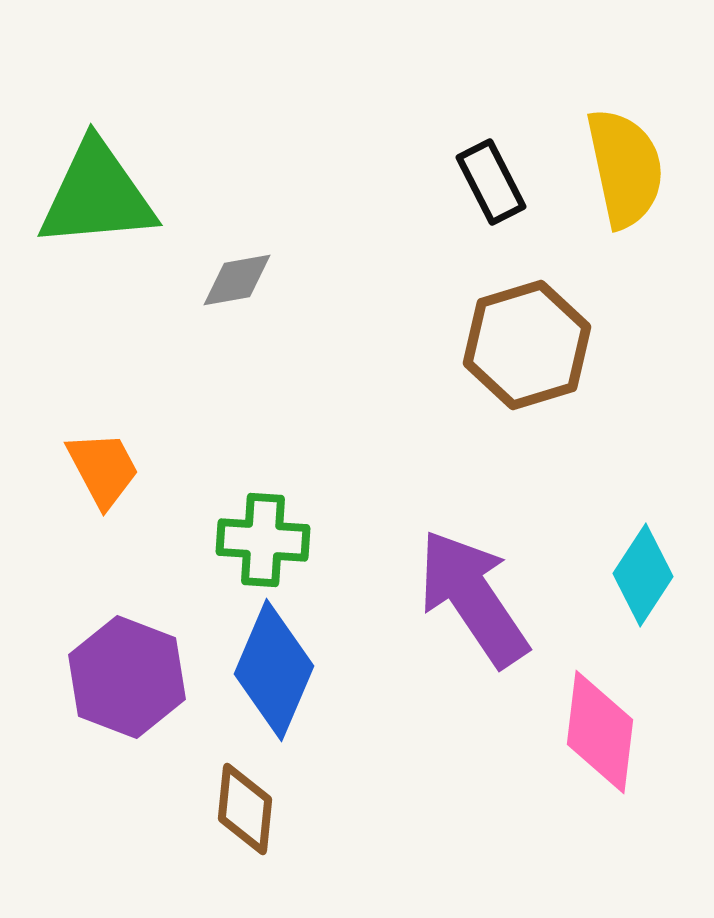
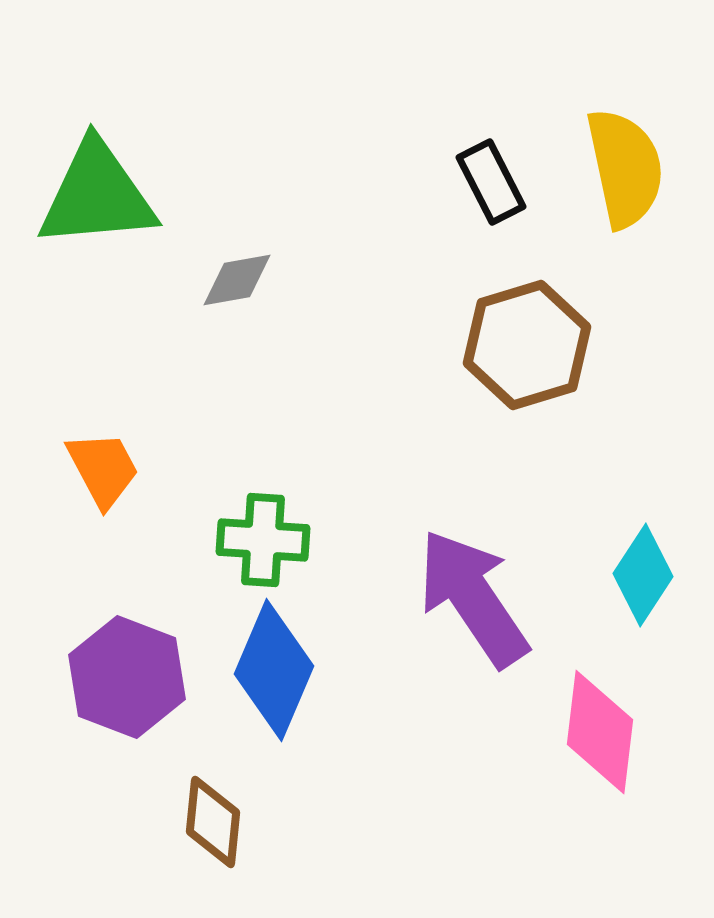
brown diamond: moved 32 px left, 13 px down
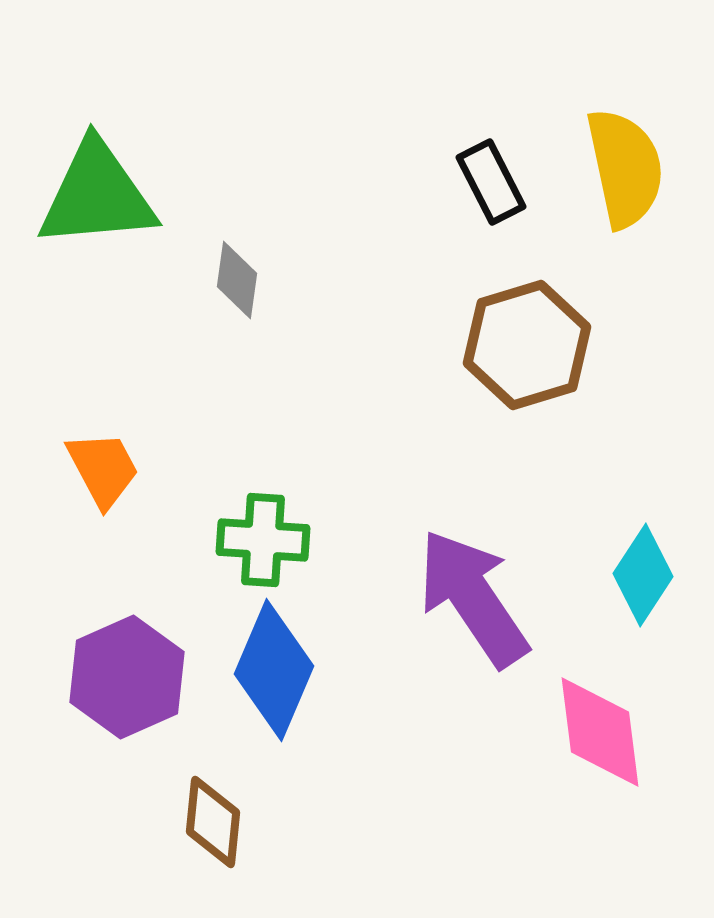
gray diamond: rotated 72 degrees counterclockwise
purple hexagon: rotated 15 degrees clockwise
pink diamond: rotated 14 degrees counterclockwise
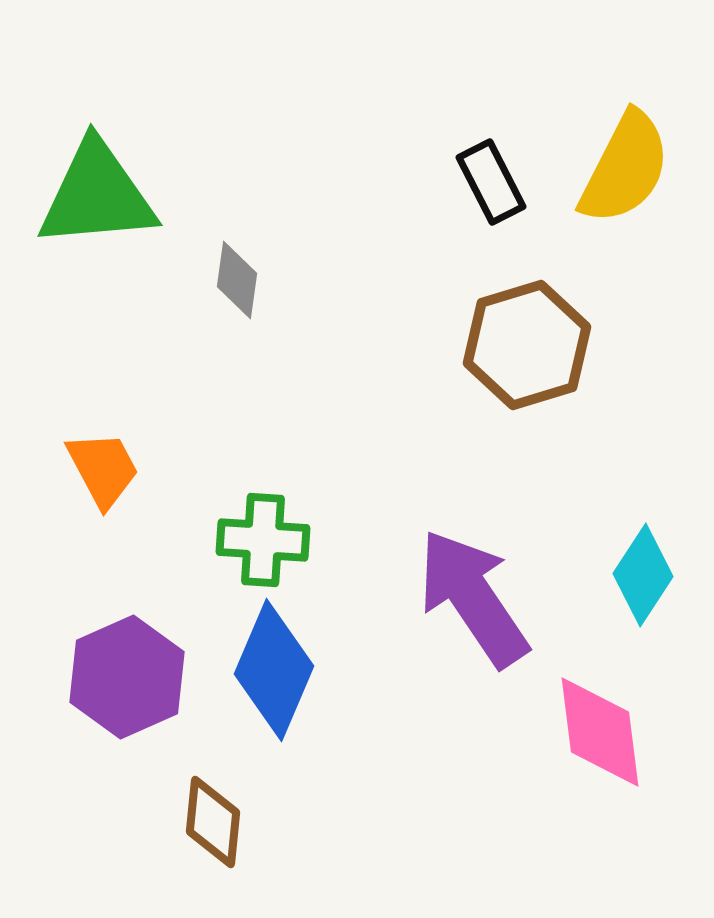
yellow semicircle: rotated 39 degrees clockwise
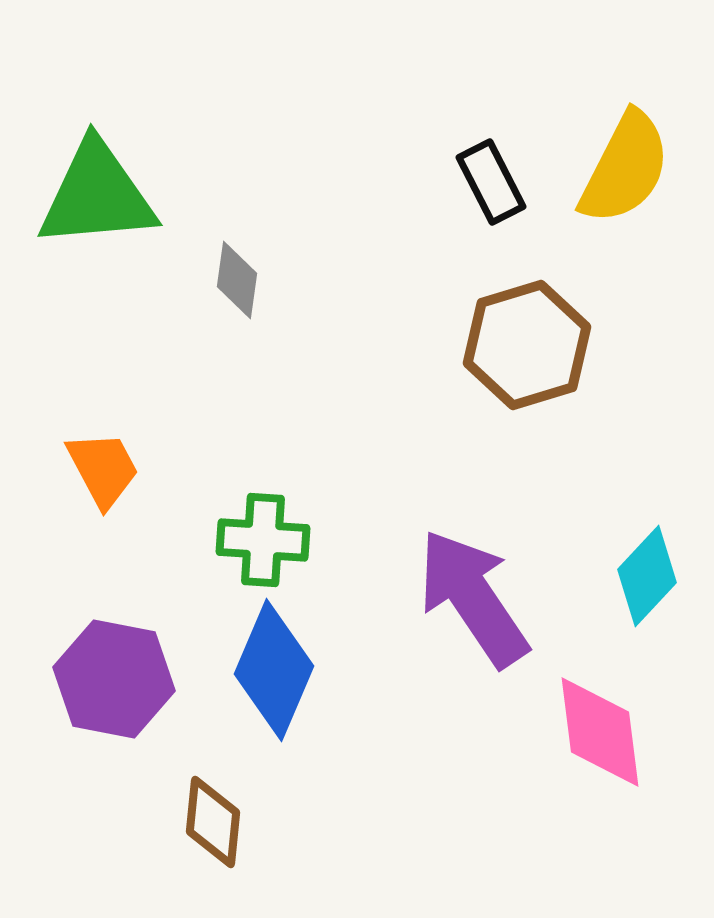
cyan diamond: moved 4 px right, 1 px down; rotated 10 degrees clockwise
purple hexagon: moved 13 px left, 2 px down; rotated 25 degrees counterclockwise
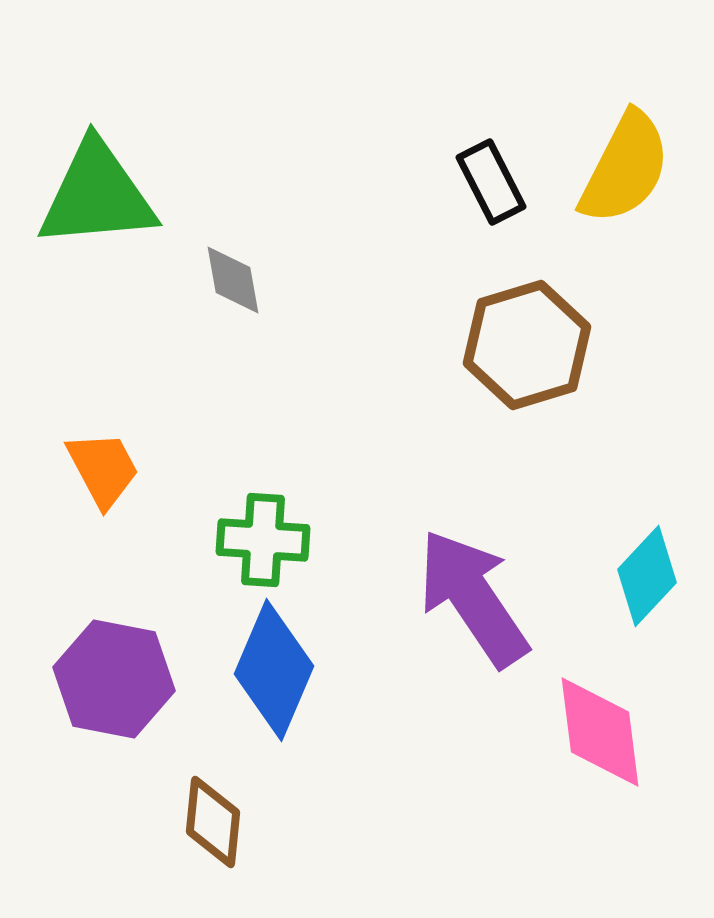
gray diamond: moved 4 px left; rotated 18 degrees counterclockwise
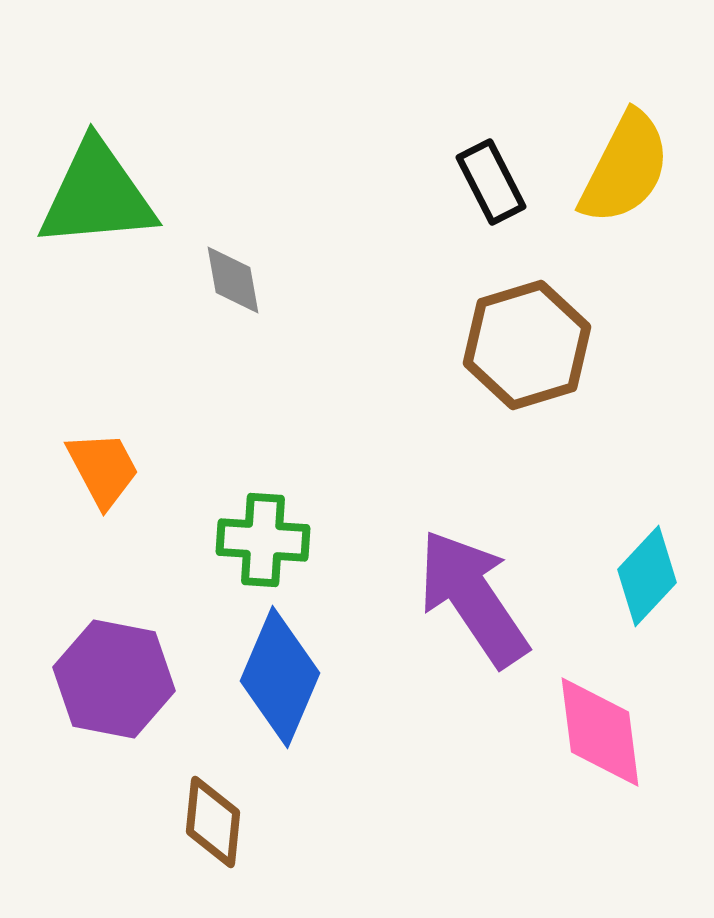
blue diamond: moved 6 px right, 7 px down
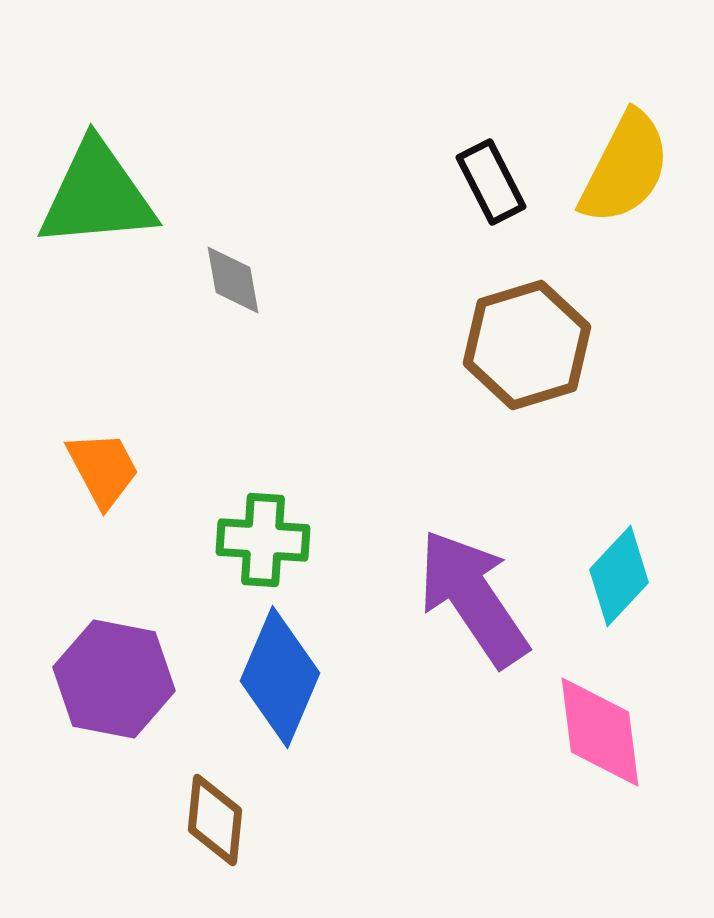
cyan diamond: moved 28 px left
brown diamond: moved 2 px right, 2 px up
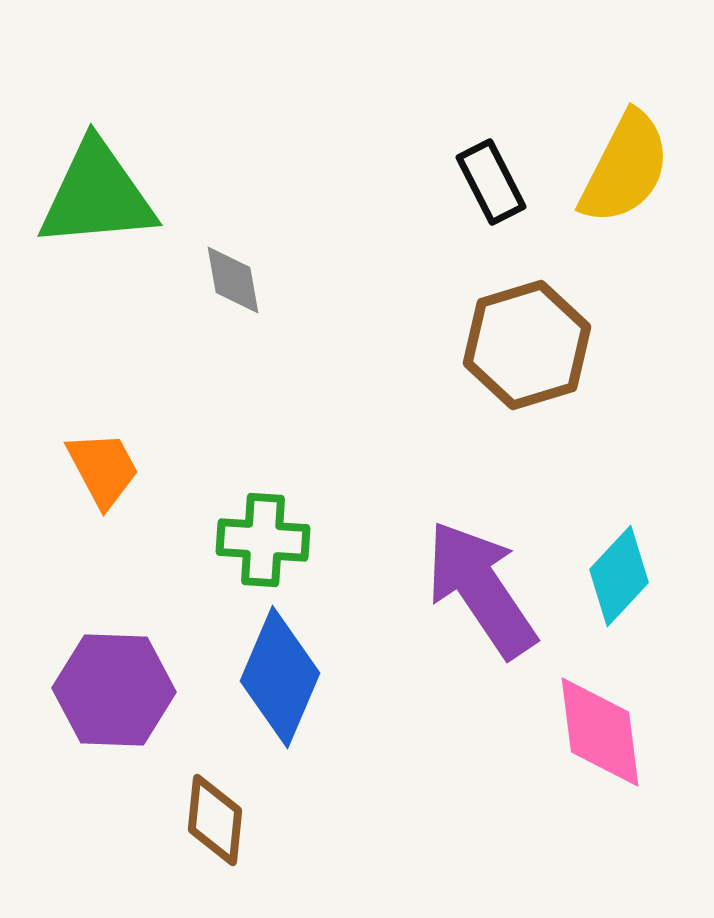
purple arrow: moved 8 px right, 9 px up
purple hexagon: moved 11 px down; rotated 9 degrees counterclockwise
